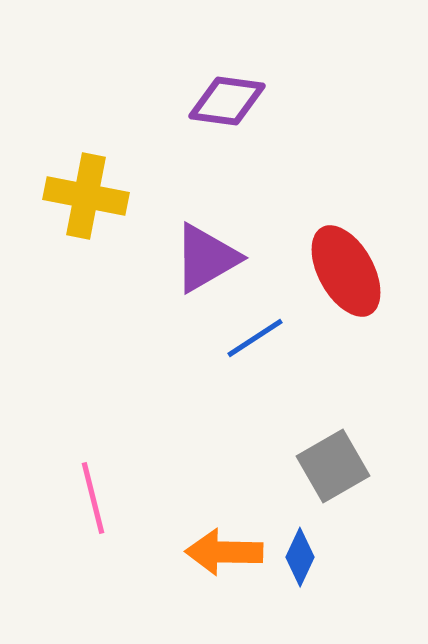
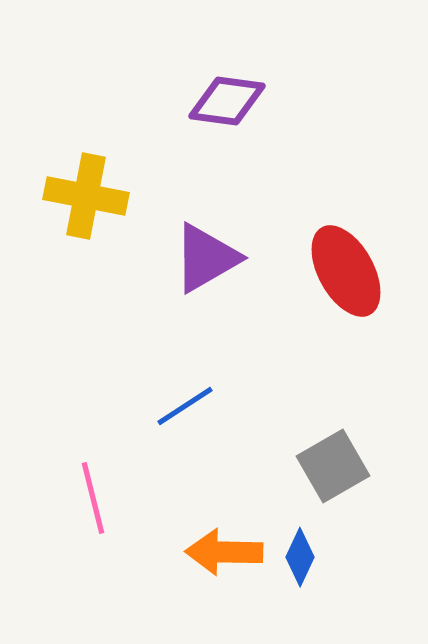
blue line: moved 70 px left, 68 px down
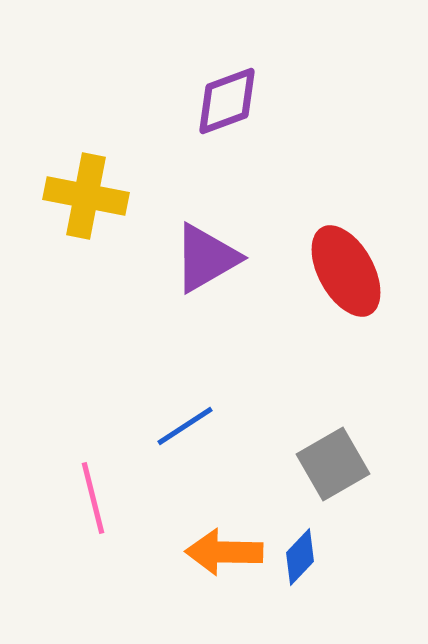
purple diamond: rotated 28 degrees counterclockwise
blue line: moved 20 px down
gray square: moved 2 px up
blue diamond: rotated 18 degrees clockwise
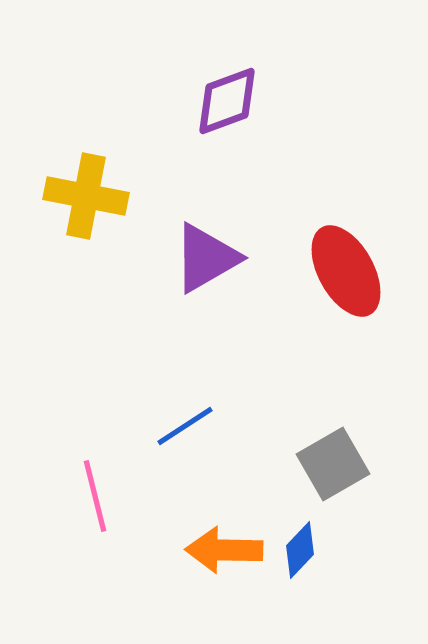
pink line: moved 2 px right, 2 px up
orange arrow: moved 2 px up
blue diamond: moved 7 px up
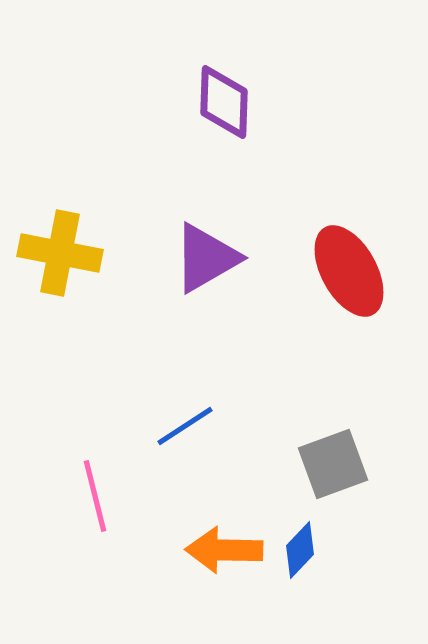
purple diamond: moved 3 px left, 1 px down; rotated 68 degrees counterclockwise
yellow cross: moved 26 px left, 57 px down
red ellipse: moved 3 px right
gray square: rotated 10 degrees clockwise
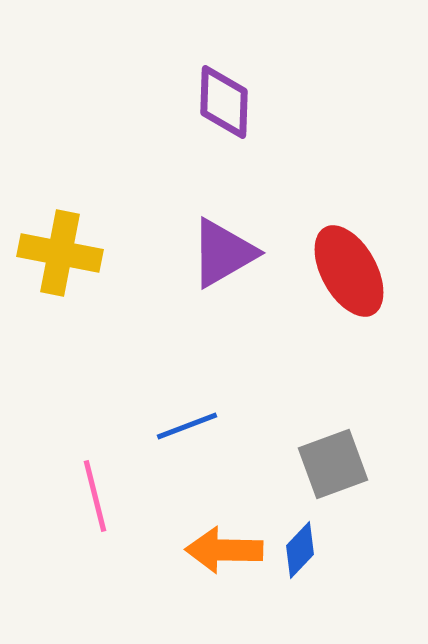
purple triangle: moved 17 px right, 5 px up
blue line: moved 2 px right; rotated 12 degrees clockwise
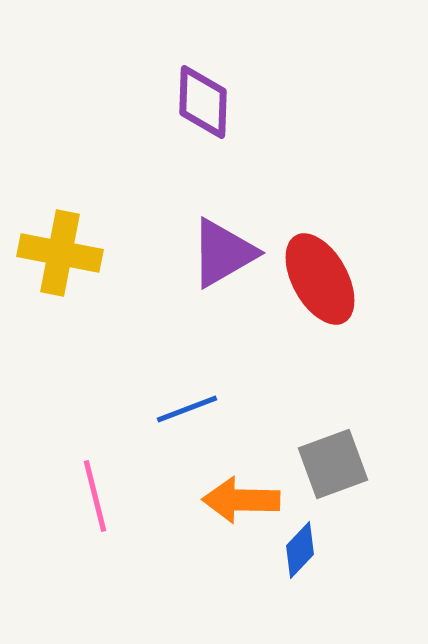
purple diamond: moved 21 px left
red ellipse: moved 29 px left, 8 px down
blue line: moved 17 px up
orange arrow: moved 17 px right, 50 px up
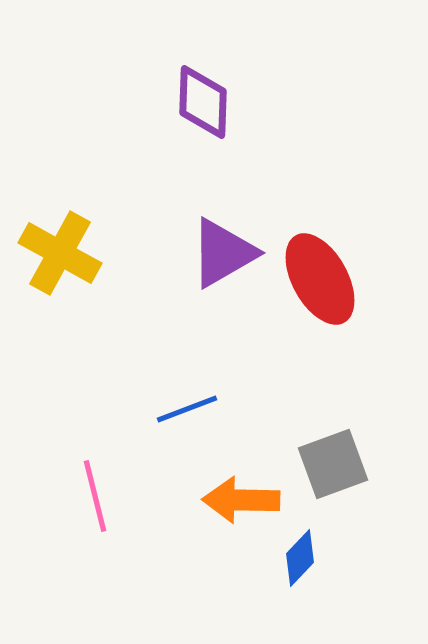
yellow cross: rotated 18 degrees clockwise
blue diamond: moved 8 px down
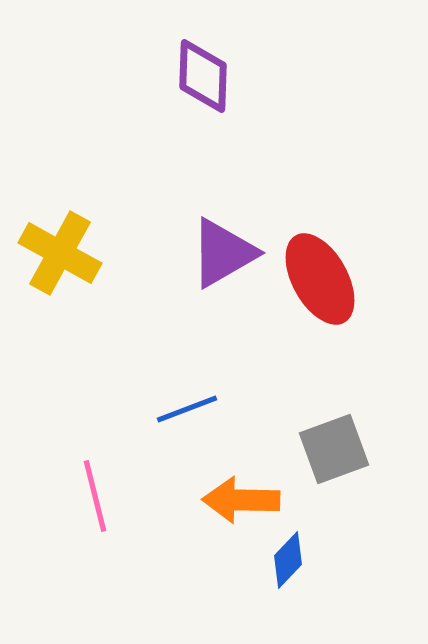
purple diamond: moved 26 px up
gray square: moved 1 px right, 15 px up
blue diamond: moved 12 px left, 2 px down
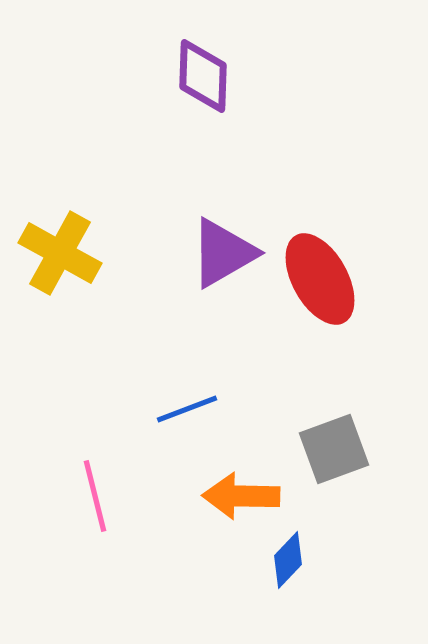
orange arrow: moved 4 px up
